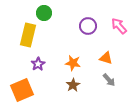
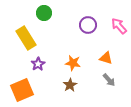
purple circle: moved 1 px up
yellow rectangle: moved 2 px left, 3 px down; rotated 45 degrees counterclockwise
brown star: moved 3 px left
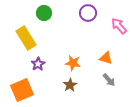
purple circle: moved 12 px up
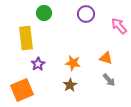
purple circle: moved 2 px left, 1 px down
yellow rectangle: rotated 25 degrees clockwise
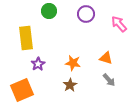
green circle: moved 5 px right, 2 px up
pink arrow: moved 2 px up
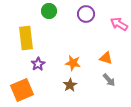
pink arrow: rotated 18 degrees counterclockwise
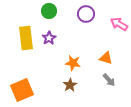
purple star: moved 11 px right, 26 px up
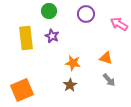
purple star: moved 3 px right, 2 px up; rotated 16 degrees counterclockwise
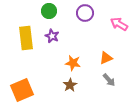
purple circle: moved 1 px left, 1 px up
orange triangle: rotated 40 degrees counterclockwise
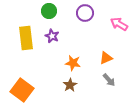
orange square: rotated 30 degrees counterclockwise
